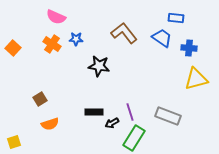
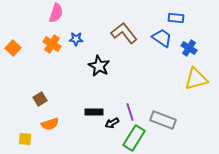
pink semicircle: moved 4 px up; rotated 96 degrees counterclockwise
blue cross: rotated 28 degrees clockwise
black star: rotated 20 degrees clockwise
gray rectangle: moved 5 px left, 4 px down
yellow square: moved 11 px right, 3 px up; rotated 24 degrees clockwise
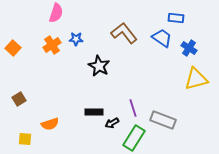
orange cross: moved 1 px down; rotated 24 degrees clockwise
brown square: moved 21 px left
purple line: moved 3 px right, 4 px up
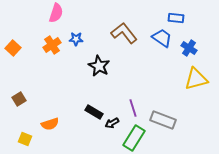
black rectangle: rotated 30 degrees clockwise
yellow square: rotated 16 degrees clockwise
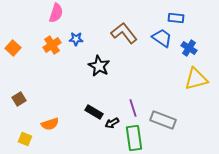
green rectangle: rotated 40 degrees counterclockwise
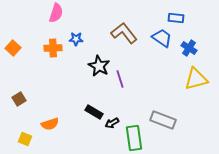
orange cross: moved 1 px right, 3 px down; rotated 30 degrees clockwise
purple line: moved 13 px left, 29 px up
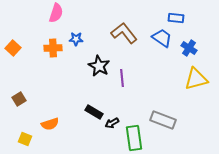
purple line: moved 2 px right, 1 px up; rotated 12 degrees clockwise
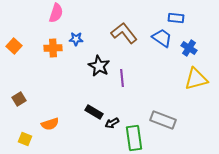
orange square: moved 1 px right, 2 px up
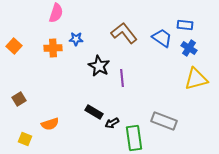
blue rectangle: moved 9 px right, 7 px down
gray rectangle: moved 1 px right, 1 px down
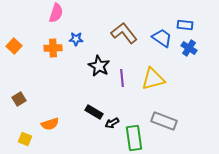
yellow triangle: moved 43 px left
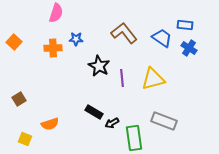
orange square: moved 4 px up
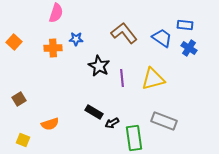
yellow square: moved 2 px left, 1 px down
